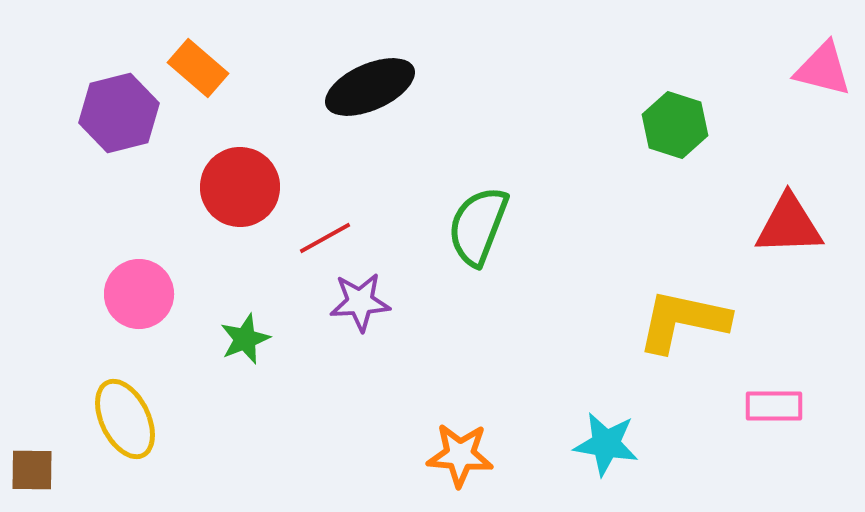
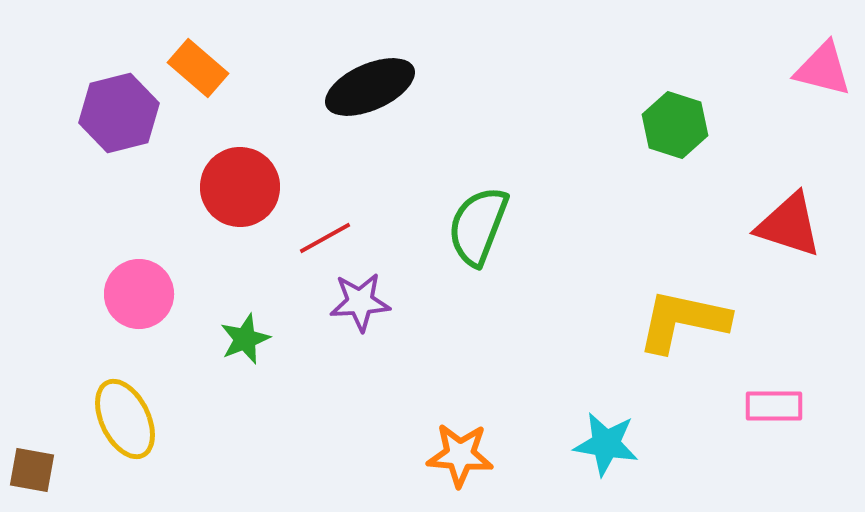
red triangle: rotated 20 degrees clockwise
brown square: rotated 9 degrees clockwise
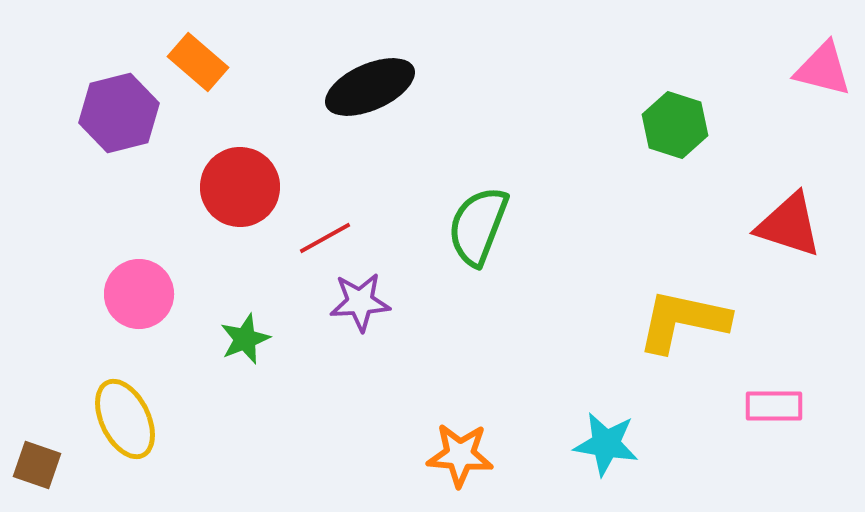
orange rectangle: moved 6 px up
brown square: moved 5 px right, 5 px up; rotated 9 degrees clockwise
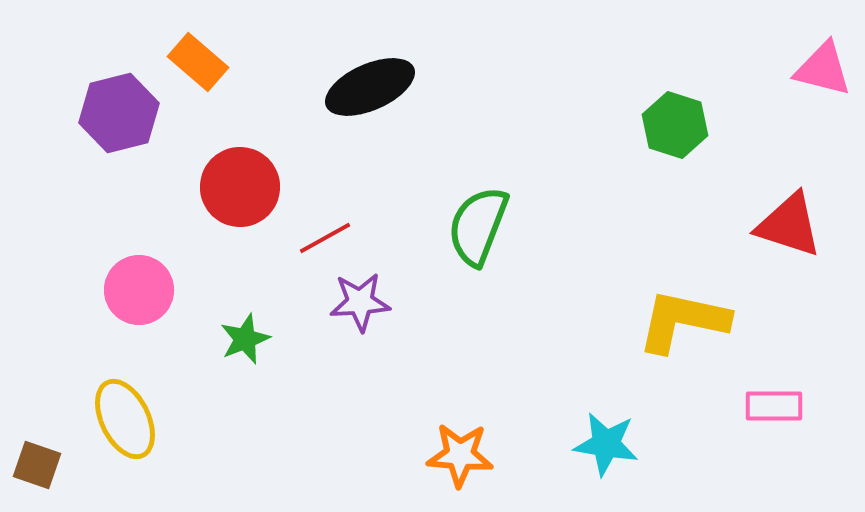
pink circle: moved 4 px up
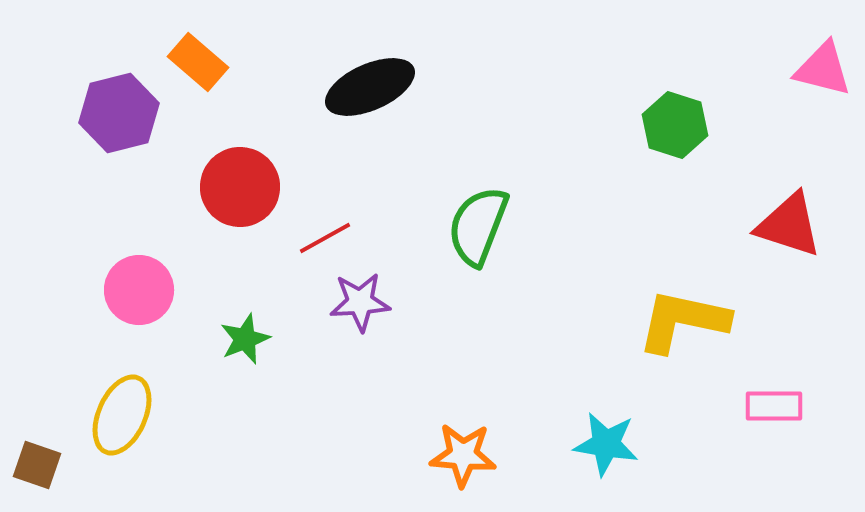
yellow ellipse: moved 3 px left, 4 px up; rotated 50 degrees clockwise
orange star: moved 3 px right
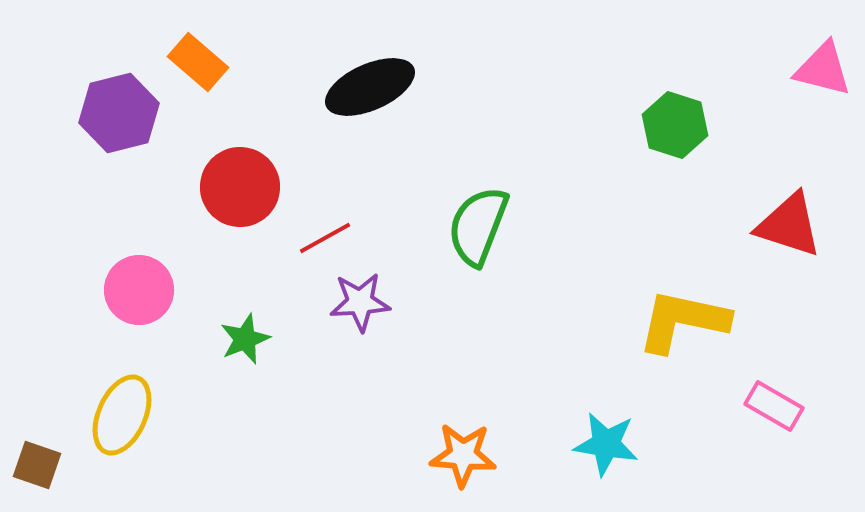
pink rectangle: rotated 30 degrees clockwise
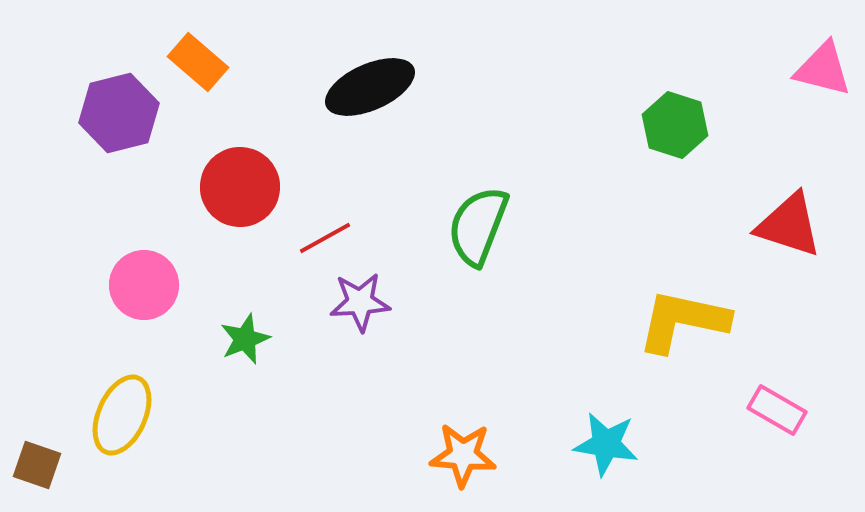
pink circle: moved 5 px right, 5 px up
pink rectangle: moved 3 px right, 4 px down
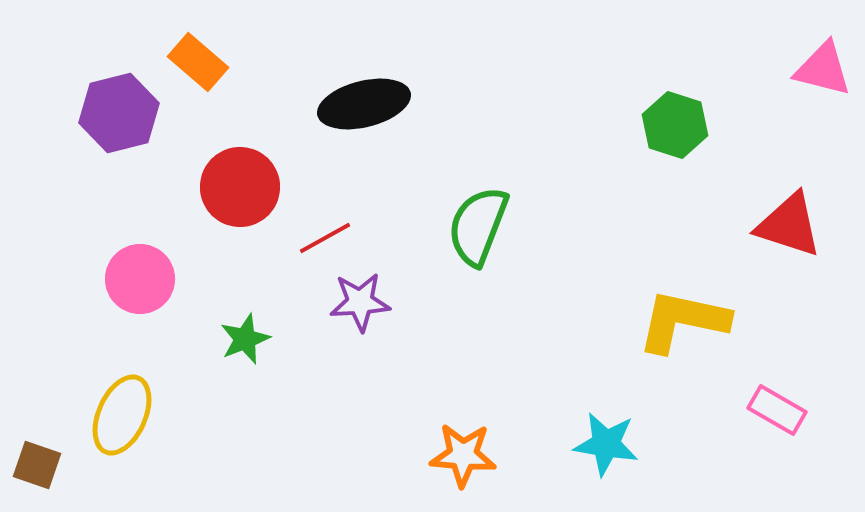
black ellipse: moved 6 px left, 17 px down; rotated 10 degrees clockwise
pink circle: moved 4 px left, 6 px up
